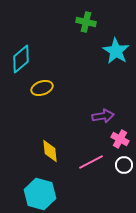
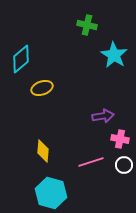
green cross: moved 1 px right, 3 px down
cyan star: moved 2 px left, 4 px down
pink cross: rotated 18 degrees counterclockwise
yellow diamond: moved 7 px left; rotated 10 degrees clockwise
pink line: rotated 10 degrees clockwise
cyan hexagon: moved 11 px right, 1 px up
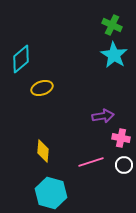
green cross: moved 25 px right; rotated 12 degrees clockwise
pink cross: moved 1 px right, 1 px up
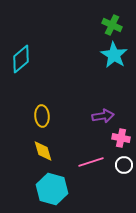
yellow ellipse: moved 28 px down; rotated 75 degrees counterclockwise
yellow diamond: rotated 20 degrees counterclockwise
cyan hexagon: moved 1 px right, 4 px up
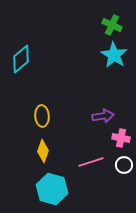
yellow diamond: rotated 35 degrees clockwise
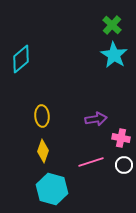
green cross: rotated 18 degrees clockwise
purple arrow: moved 7 px left, 3 px down
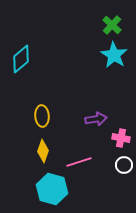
pink line: moved 12 px left
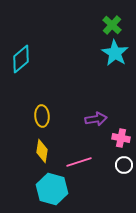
cyan star: moved 1 px right, 2 px up
yellow diamond: moved 1 px left; rotated 10 degrees counterclockwise
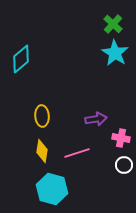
green cross: moved 1 px right, 1 px up
pink line: moved 2 px left, 9 px up
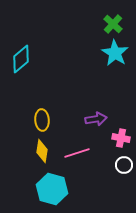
yellow ellipse: moved 4 px down
